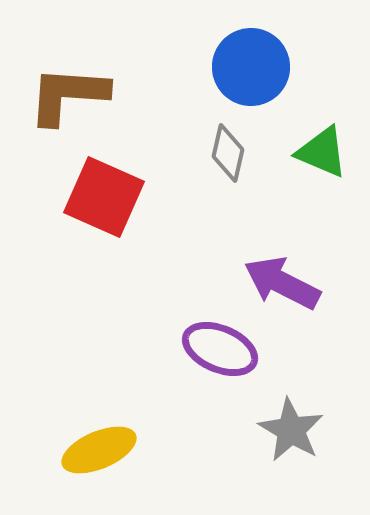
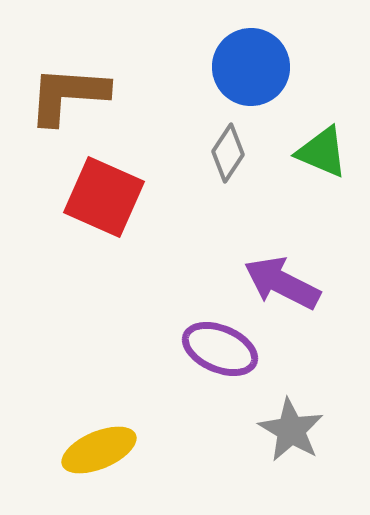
gray diamond: rotated 20 degrees clockwise
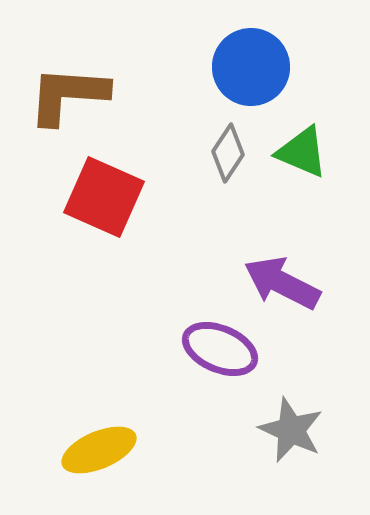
green triangle: moved 20 px left
gray star: rotated 6 degrees counterclockwise
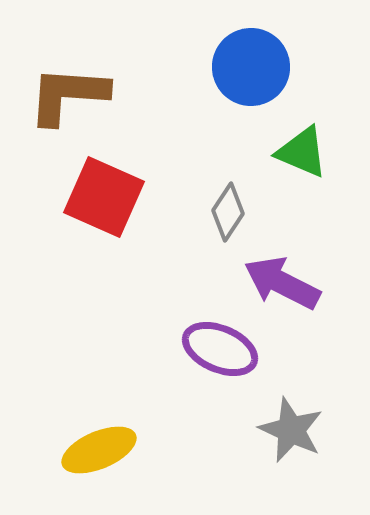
gray diamond: moved 59 px down
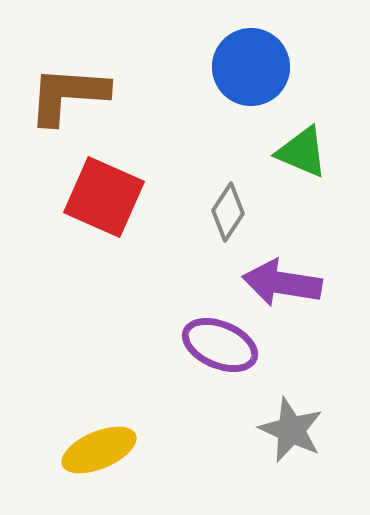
purple arrow: rotated 18 degrees counterclockwise
purple ellipse: moved 4 px up
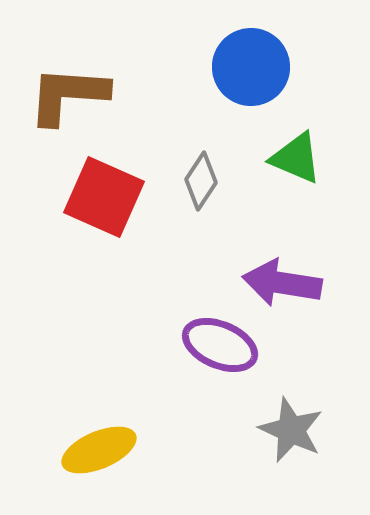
green triangle: moved 6 px left, 6 px down
gray diamond: moved 27 px left, 31 px up
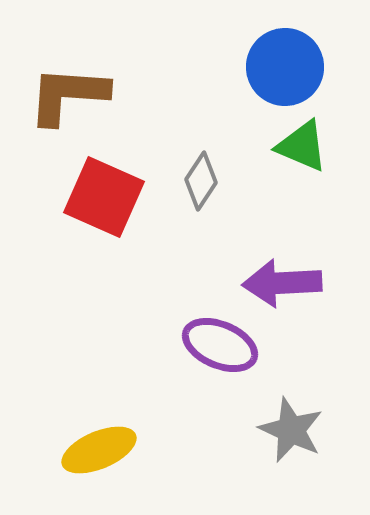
blue circle: moved 34 px right
green triangle: moved 6 px right, 12 px up
purple arrow: rotated 12 degrees counterclockwise
